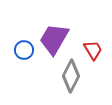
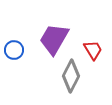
blue circle: moved 10 px left
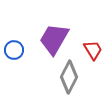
gray diamond: moved 2 px left, 1 px down
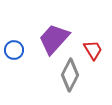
purple trapezoid: rotated 12 degrees clockwise
gray diamond: moved 1 px right, 2 px up
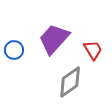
gray diamond: moved 7 px down; rotated 28 degrees clockwise
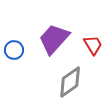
red trapezoid: moved 5 px up
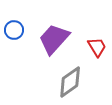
red trapezoid: moved 4 px right, 2 px down
blue circle: moved 20 px up
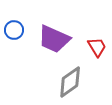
purple trapezoid: rotated 108 degrees counterclockwise
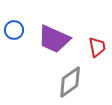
red trapezoid: rotated 20 degrees clockwise
